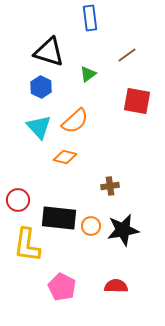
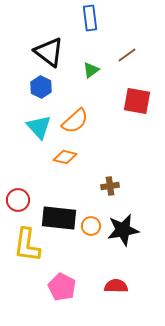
black triangle: rotated 20 degrees clockwise
green triangle: moved 3 px right, 4 px up
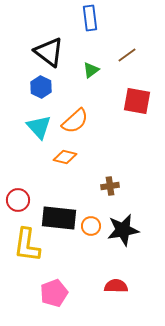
pink pentagon: moved 8 px left, 6 px down; rotated 24 degrees clockwise
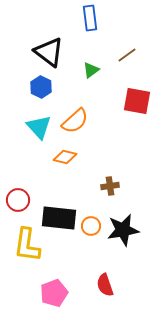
red semicircle: moved 11 px left, 1 px up; rotated 110 degrees counterclockwise
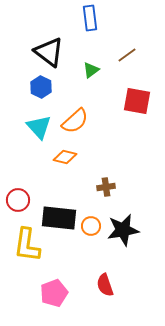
brown cross: moved 4 px left, 1 px down
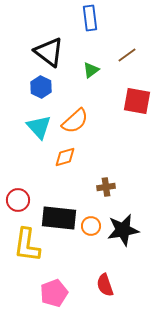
orange diamond: rotated 30 degrees counterclockwise
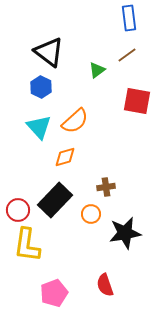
blue rectangle: moved 39 px right
green triangle: moved 6 px right
red circle: moved 10 px down
black rectangle: moved 4 px left, 18 px up; rotated 52 degrees counterclockwise
orange circle: moved 12 px up
black star: moved 2 px right, 3 px down
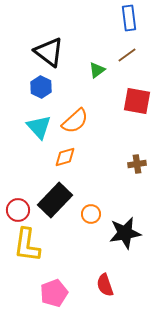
brown cross: moved 31 px right, 23 px up
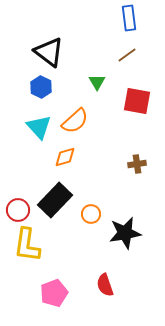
green triangle: moved 12 px down; rotated 24 degrees counterclockwise
